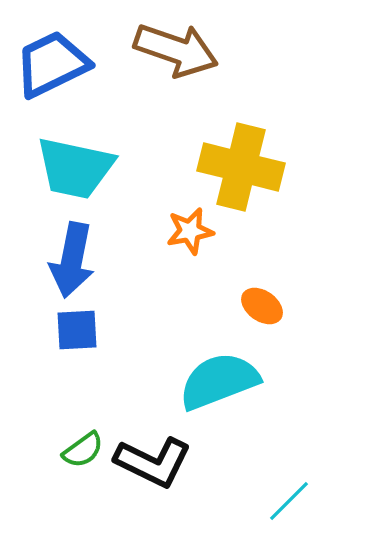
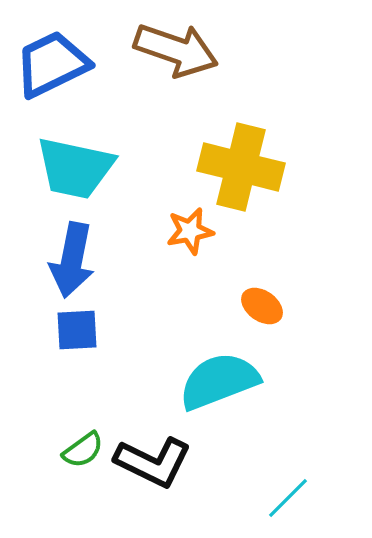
cyan line: moved 1 px left, 3 px up
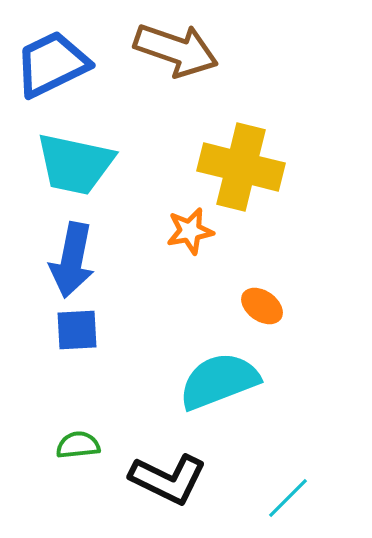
cyan trapezoid: moved 4 px up
green semicircle: moved 5 px left, 5 px up; rotated 150 degrees counterclockwise
black L-shape: moved 15 px right, 17 px down
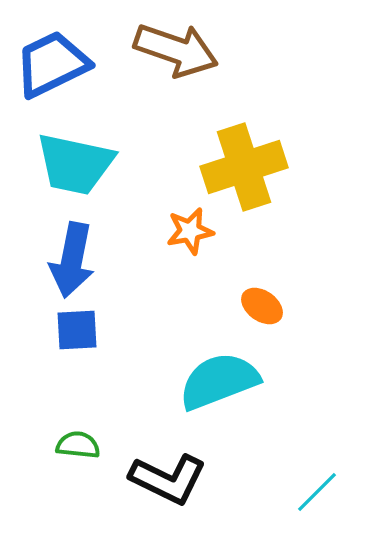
yellow cross: moved 3 px right; rotated 32 degrees counterclockwise
green semicircle: rotated 12 degrees clockwise
cyan line: moved 29 px right, 6 px up
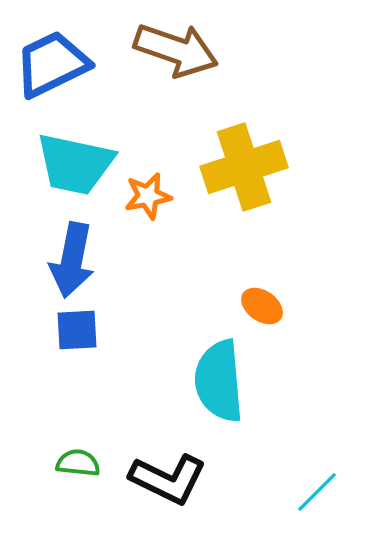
orange star: moved 42 px left, 35 px up
cyan semicircle: rotated 74 degrees counterclockwise
green semicircle: moved 18 px down
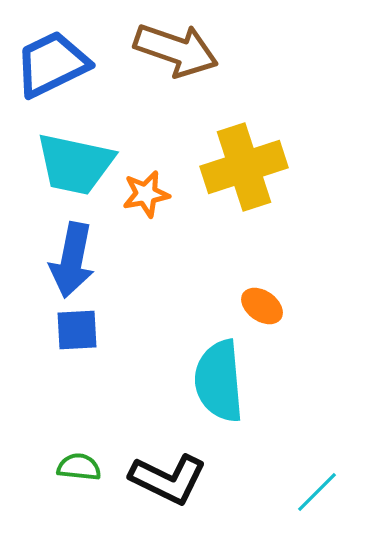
orange star: moved 2 px left, 2 px up
green semicircle: moved 1 px right, 4 px down
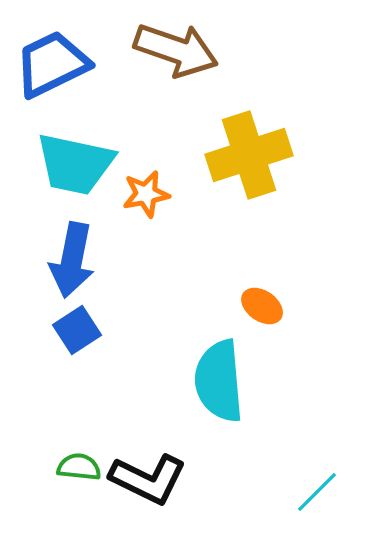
yellow cross: moved 5 px right, 12 px up
blue square: rotated 30 degrees counterclockwise
black L-shape: moved 20 px left
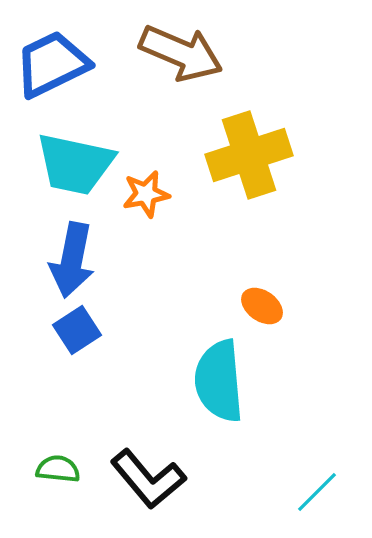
brown arrow: moved 5 px right, 3 px down; rotated 4 degrees clockwise
green semicircle: moved 21 px left, 2 px down
black L-shape: rotated 24 degrees clockwise
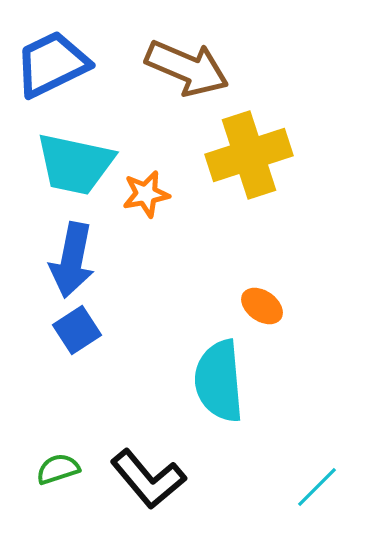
brown arrow: moved 6 px right, 15 px down
green semicircle: rotated 24 degrees counterclockwise
cyan line: moved 5 px up
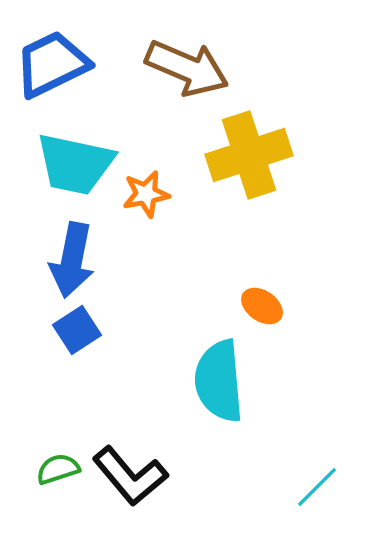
black L-shape: moved 18 px left, 3 px up
